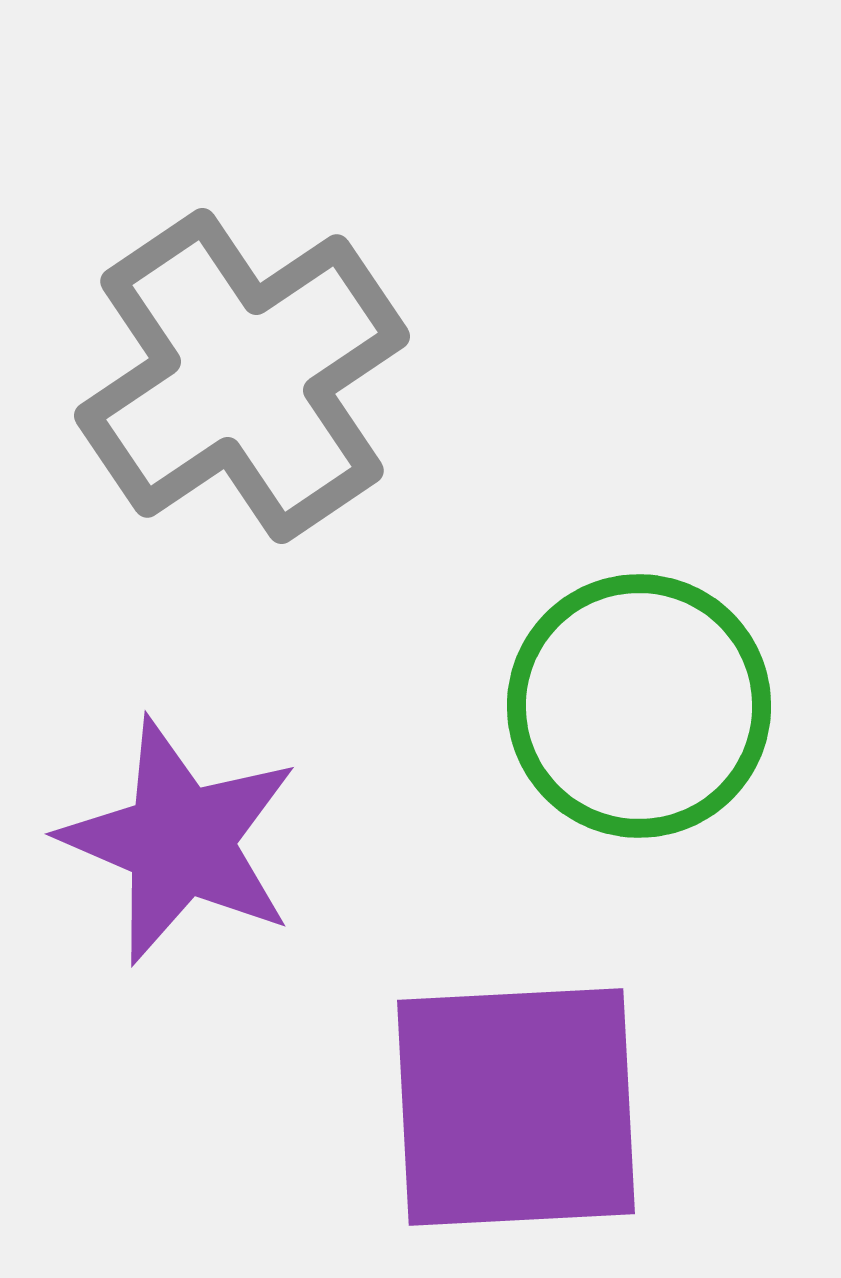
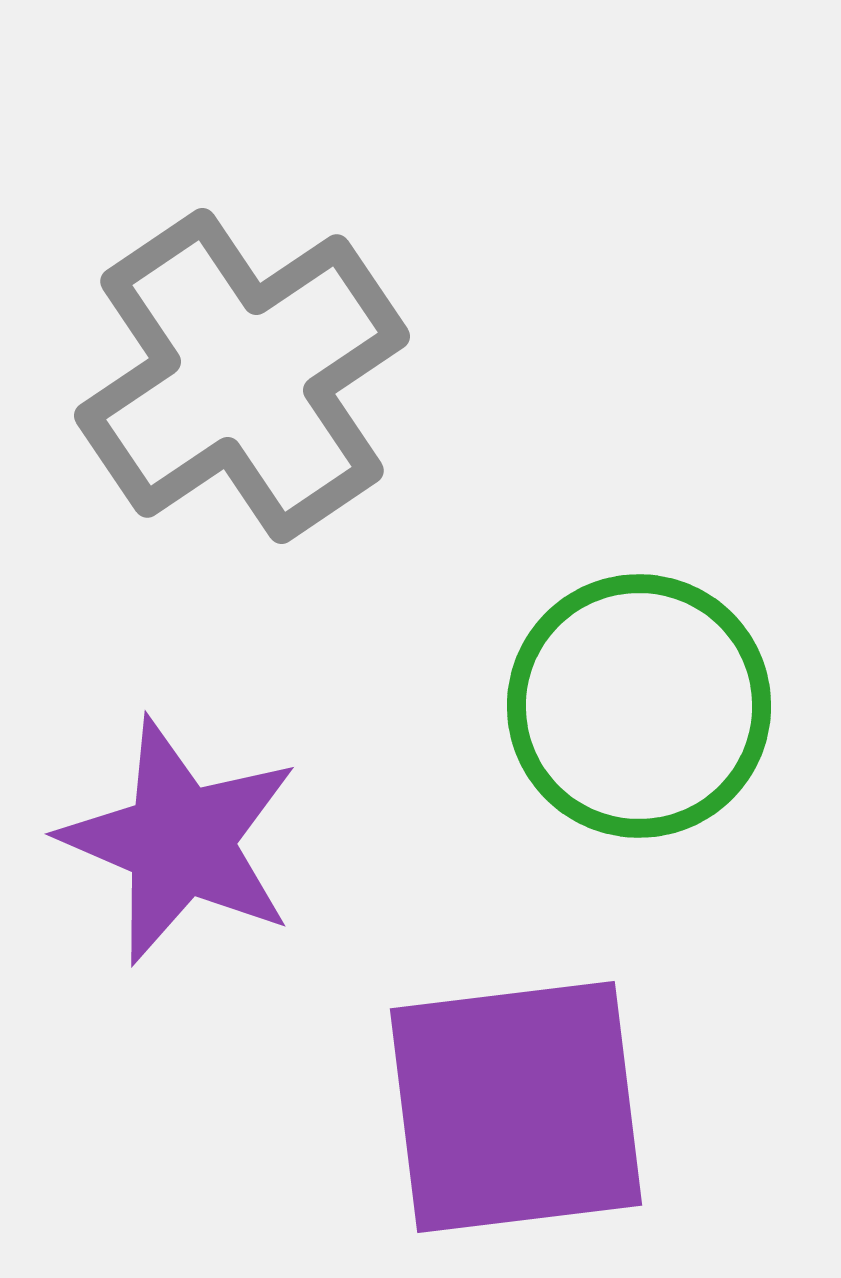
purple square: rotated 4 degrees counterclockwise
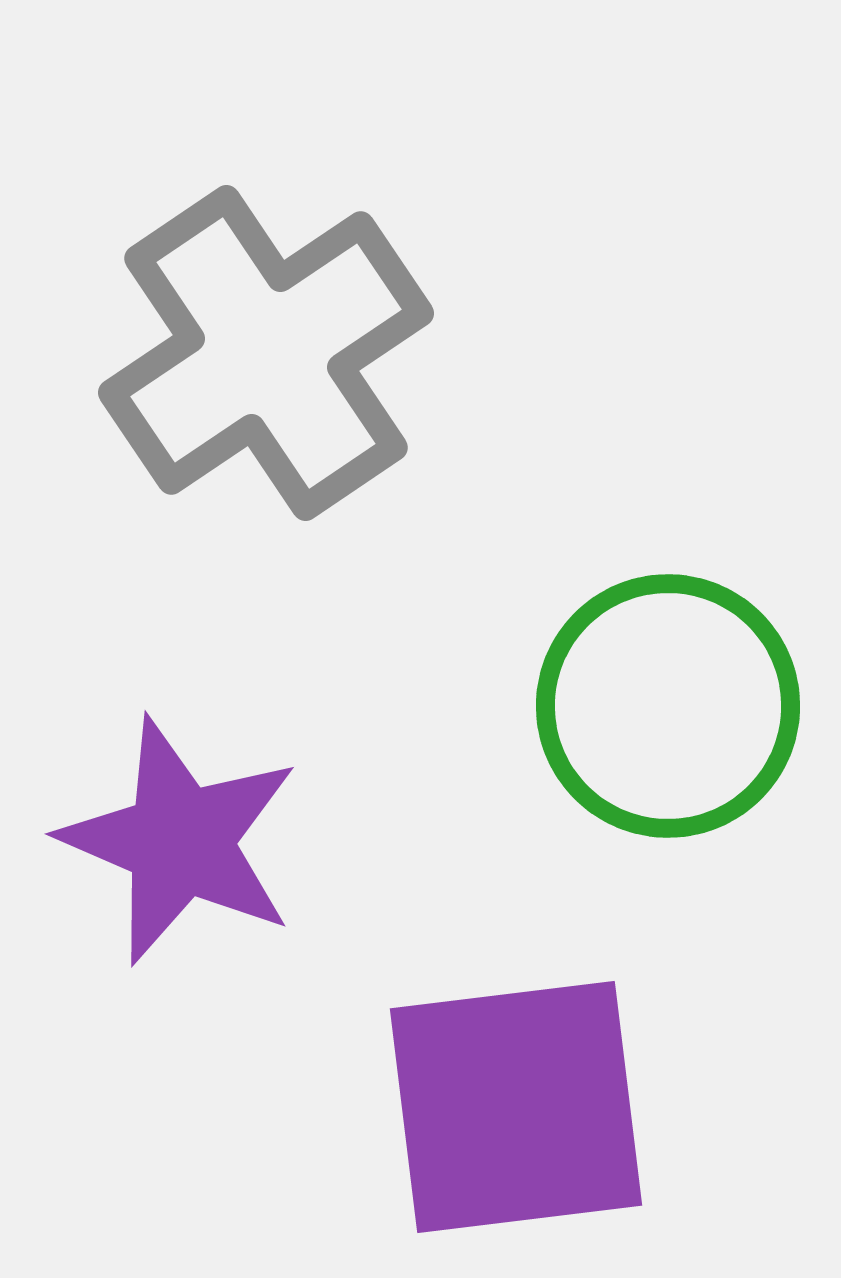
gray cross: moved 24 px right, 23 px up
green circle: moved 29 px right
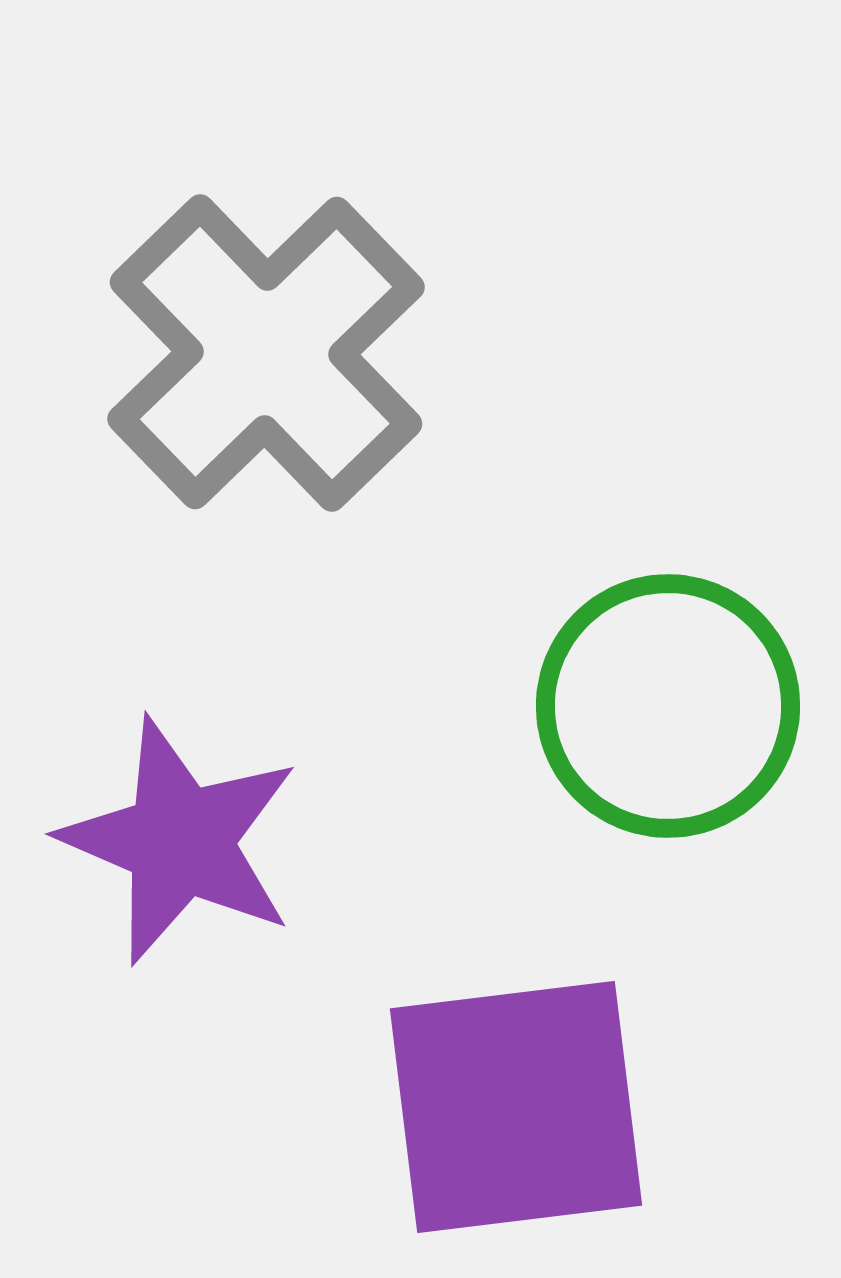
gray cross: rotated 10 degrees counterclockwise
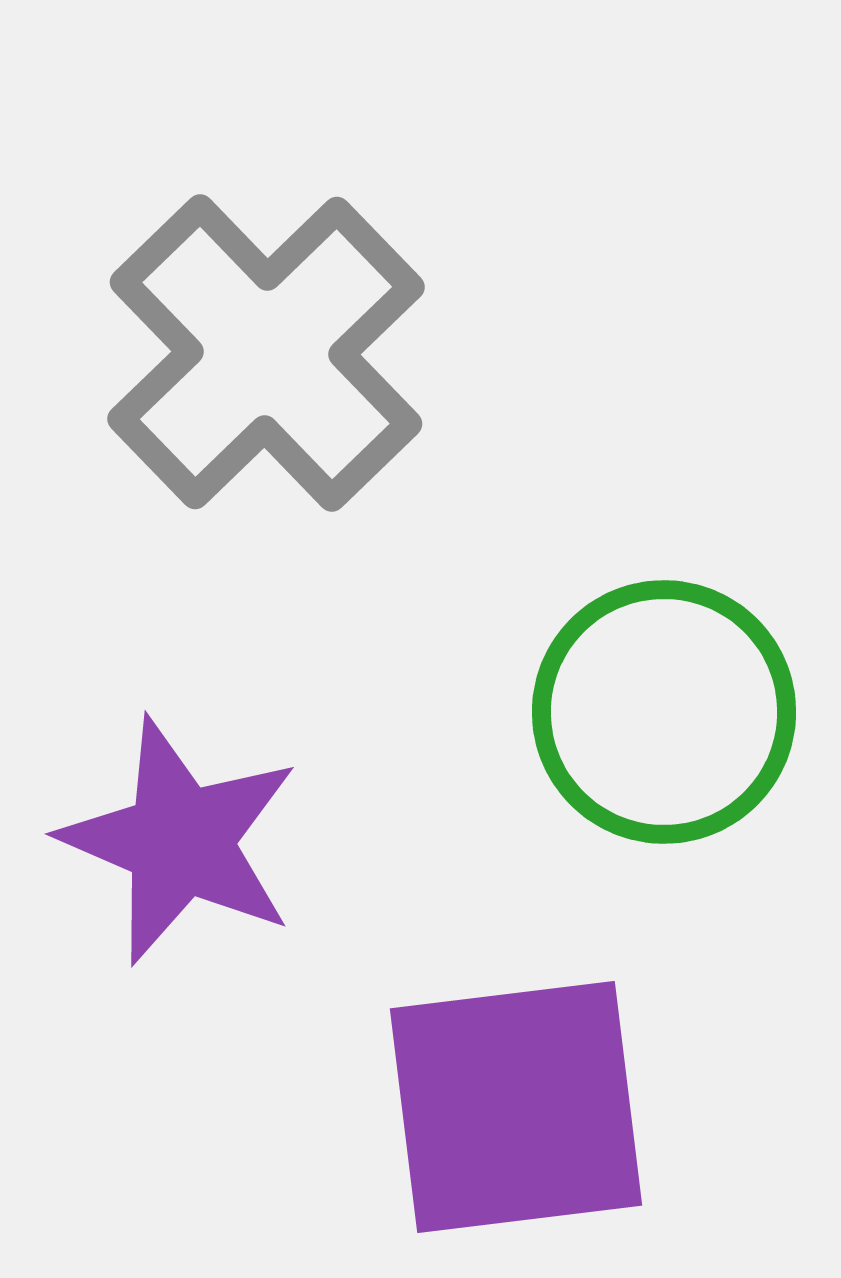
green circle: moved 4 px left, 6 px down
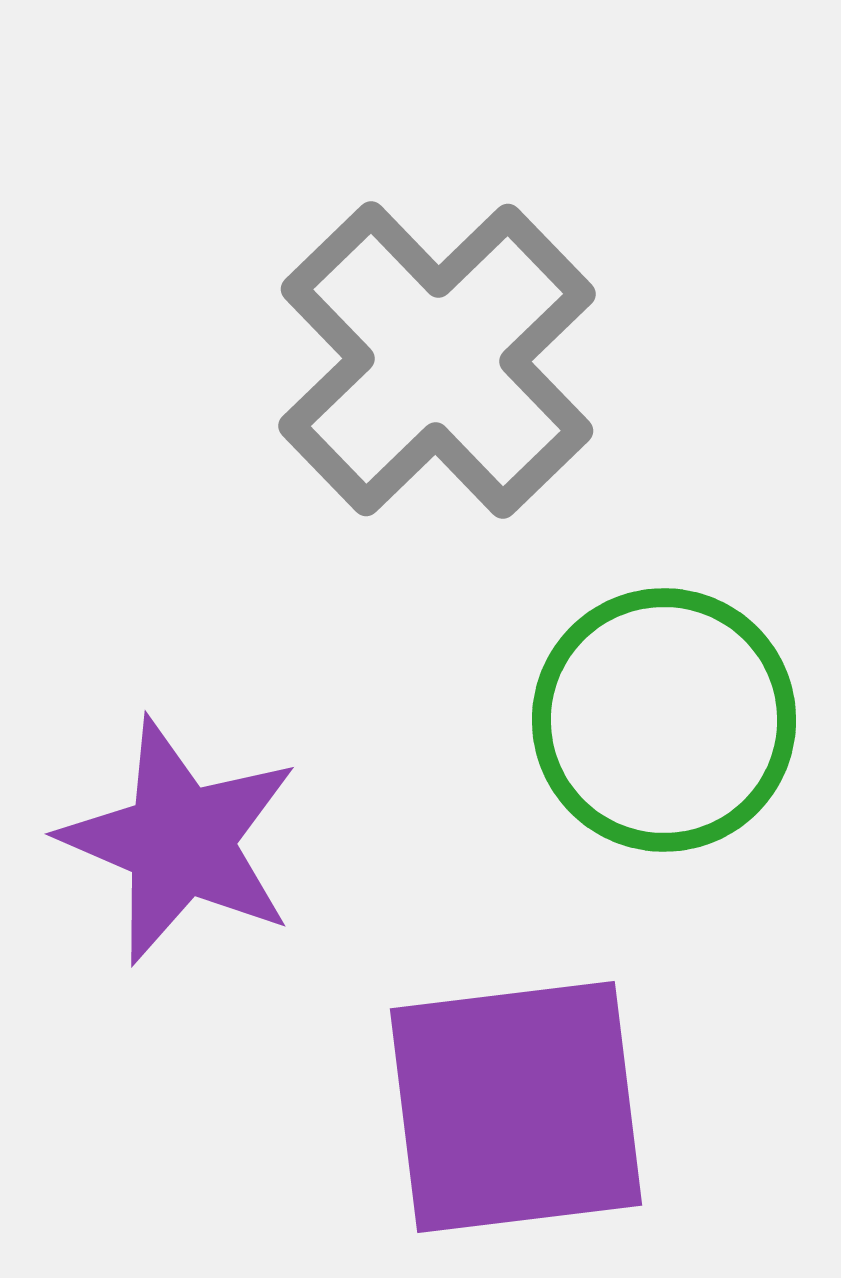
gray cross: moved 171 px right, 7 px down
green circle: moved 8 px down
